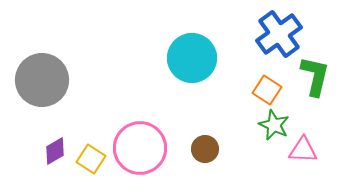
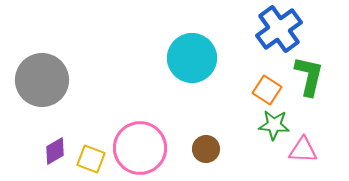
blue cross: moved 5 px up
green L-shape: moved 6 px left
green star: rotated 20 degrees counterclockwise
brown circle: moved 1 px right
yellow square: rotated 12 degrees counterclockwise
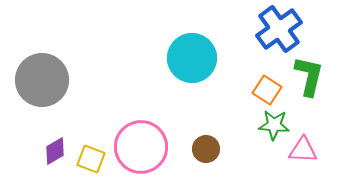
pink circle: moved 1 px right, 1 px up
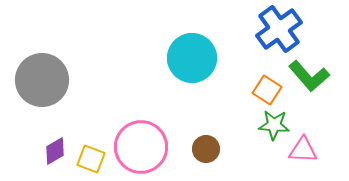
green L-shape: rotated 126 degrees clockwise
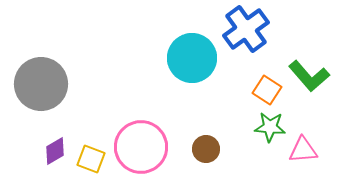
blue cross: moved 33 px left
gray circle: moved 1 px left, 4 px down
green star: moved 4 px left, 2 px down
pink triangle: rotated 8 degrees counterclockwise
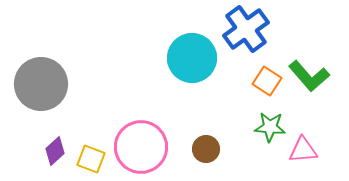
orange square: moved 9 px up
purple diamond: rotated 12 degrees counterclockwise
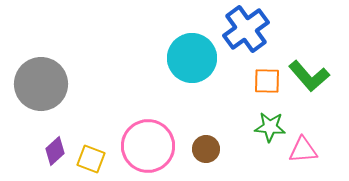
orange square: rotated 32 degrees counterclockwise
pink circle: moved 7 px right, 1 px up
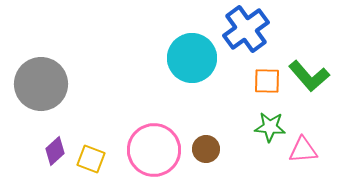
pink circle: moved 6 px right, 4 px down
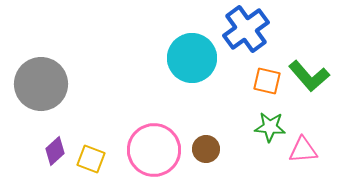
orange square: rotated 12 degrees clockwise
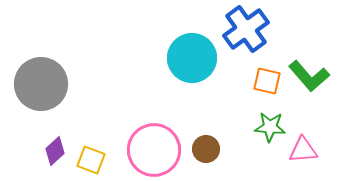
yellow square: moved 1 px down
